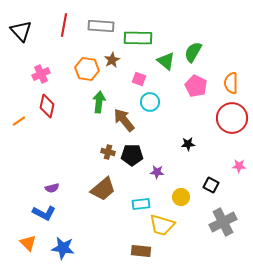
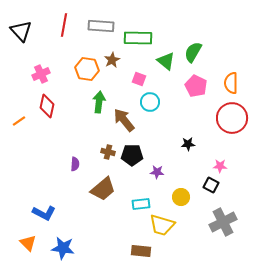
pink star: moved 19 px left
purple semicircle: moved 23 px right, 24 px up; rotated 72 degrees counterclockwise
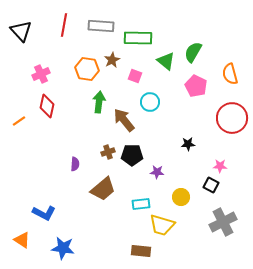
pink square: moved 4 px left, 3 px up
orange semicircle: moved 1 px left, 9 px up; rotated 15 degrees counterclockwise
brown cross: rotated 32 degrees counterclockwise
orange triangle: moved 6 px left, 3 px up; rotated 12 degrees counterclockwise
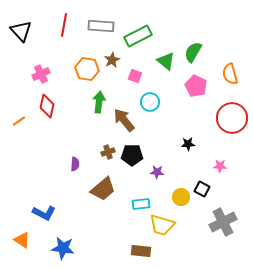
green rectangle: moved 2 px up; rotated 28 degrees counterclockwise
black square: moved 9 px left, 4 px down
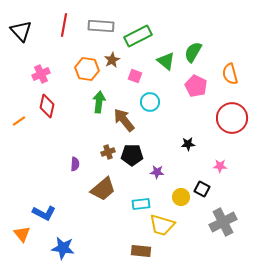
orange triangle: moved 6 px up; rotated 18 degrees clockwise
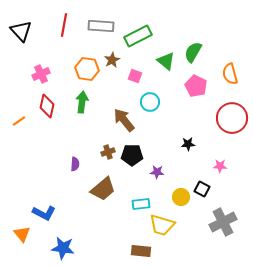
green arrow: moved 17 px left
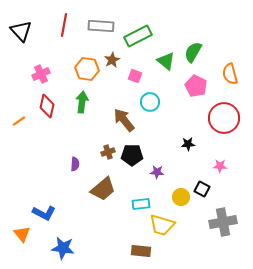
red circle: moved 8 px left
gray cross: rotated 16 degrees clockwise
